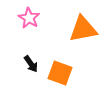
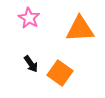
orange triangle: moved 3 px left; rotated 8 degrees clockwise
orange square: rotated 15 degrees clockwise
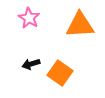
orange triangle: moved 4 px up
black arrow: rotated 108 degrees clockwise
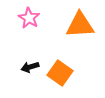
black arrow: moved 1 px left, 3 px down
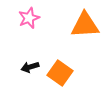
pink star: rotated 20 degrees clockwise
orange triangle: moved 5 px right
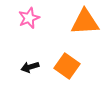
orange triangle: moved 3 px up
orange square: moved 7 px right, 7 px up
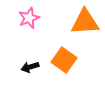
orange square: moved 3 px left, 6 px up
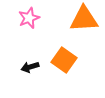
orange triangle: moved 1 px left, 3 px up
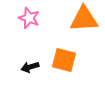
pink star: rotated 30 degrees counterclockwise
orange square: rotated 20 degrees counterclockwise
